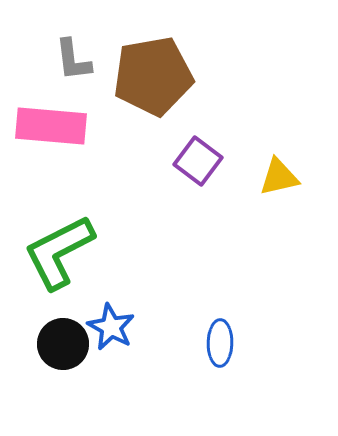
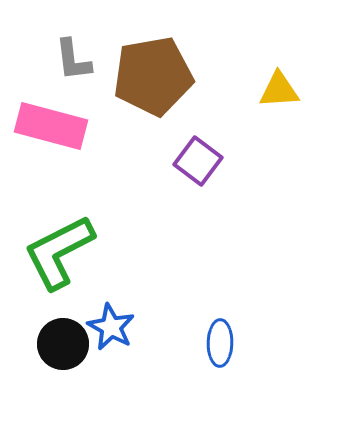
pink rectangle: rotated 10 degrees clockwise
yellow triangle: moved 87 px up; rotated 9 degrees clockwise
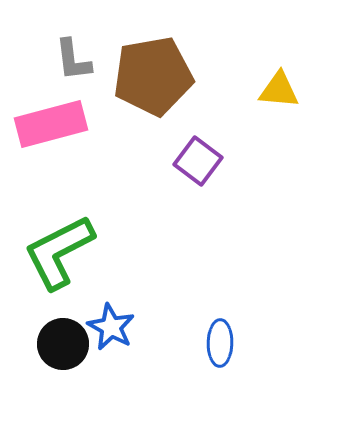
yellow triangle: rotated 9 degrees clockwise
pink rectangle: moved 2 px up; rotated 30 degrees counterclockwise
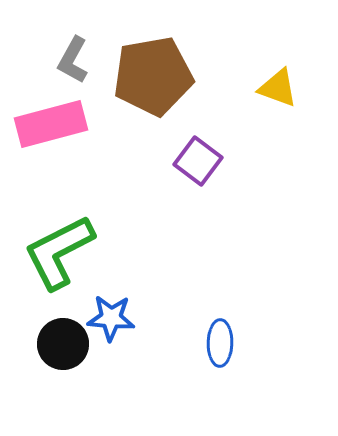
gray L-shape: rotated 36 degrees clockwise
yellow triangle: moved 1 px left, 2 px up; rotated 15 degrees clockwise
blue star: moved 9 px up; rotated 24 degrees counterclockwise
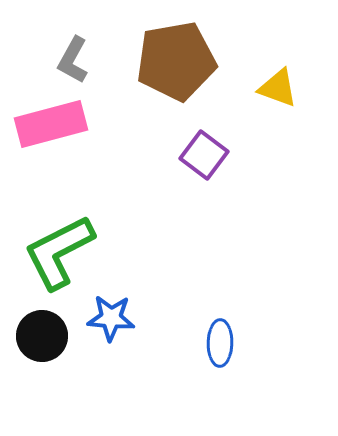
brown pentagon: moved 23 px right, 15 px up
purple square: moved 6 px right, 6 px up
black circle: moved 21 px left, 8 px up
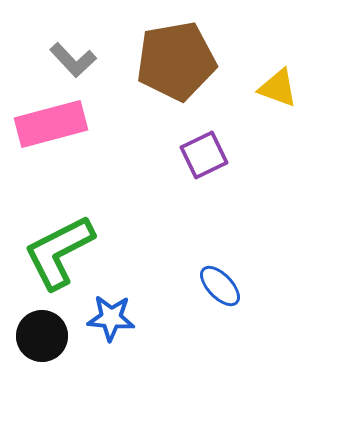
gray L-shape: rotated 72 degrees counterclockwise
purple square: rotated 27 degrees clockwise
blue ellipse: moved 57 px up; rotated 45 degrees counterclockwise
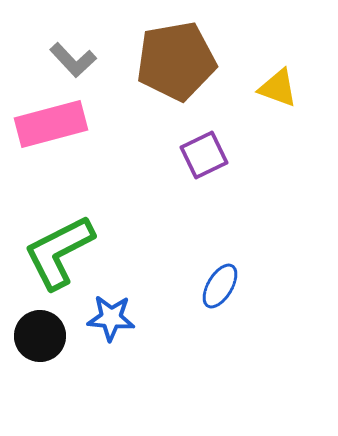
blue ellipse: rotated 75 degrees clockwise
black circle: moved 2 px left
